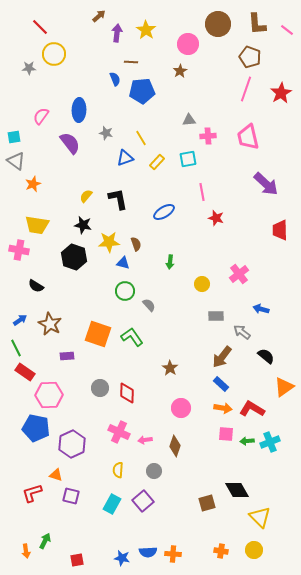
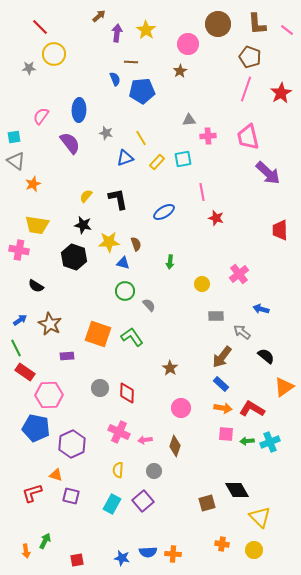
cyan square at (188, 159): moved 5 px left
purple arrow at (266, 184): moved 2 px right, 11 px up
orange cross at (221, 551): moved 1 px right, 7 px up
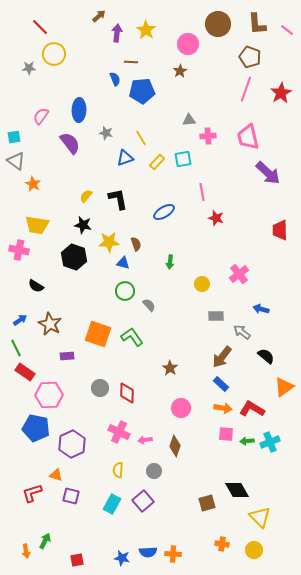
orange star at (33, 184): rotated 21 degrees counterclockwise
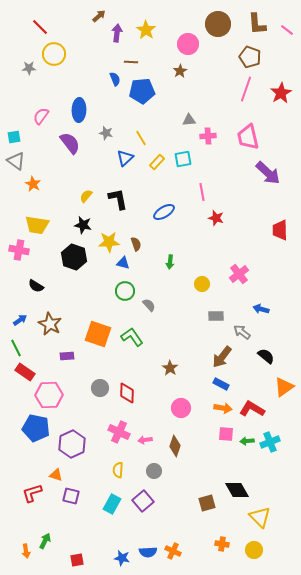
blue triangle at (125, 158): rotated 24 degrees counterclockwise
blue rectangle at (221, 384): rotated 14 degrees counterclockwise
orange cross at (173, 554): moved 3 px up; rotated 21 degrees clockwise
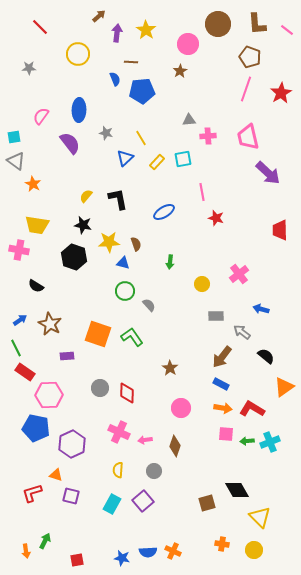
yellow circle at (54, 54): moved 24 px right
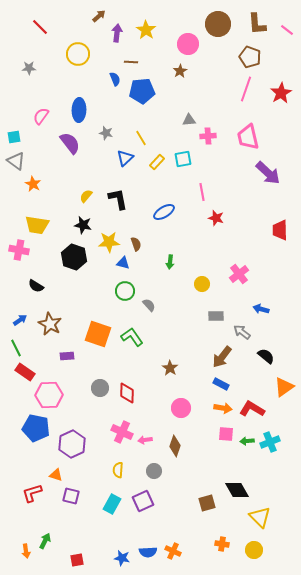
pink cross at (119, 432): moved 3 px right
purple square at (143, 501): rotated 15 degrees clockwise
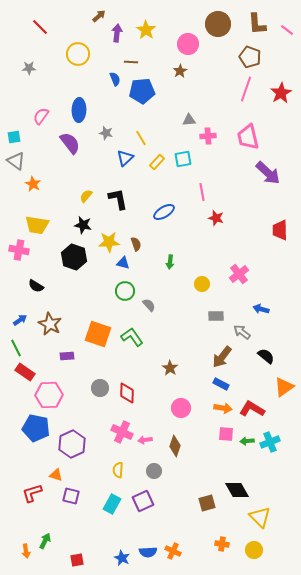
blue star at (122, 558): rotated 14 degrees clockwise
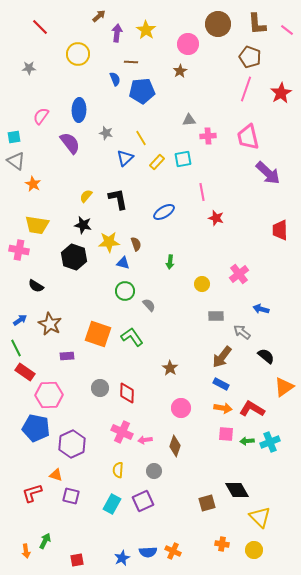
blue star at (122, 558): rotated 21 degrees clockwise
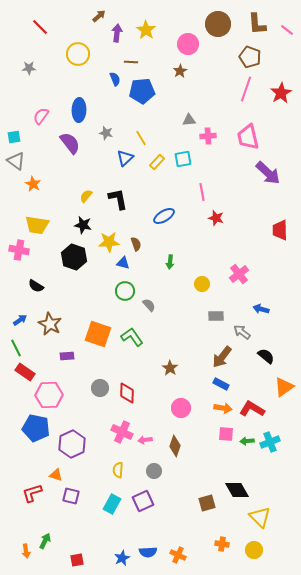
blue ellipse at (164, 212): moved 4 px down
orange cross at (173, 551): moved 5 px right, 4 px down
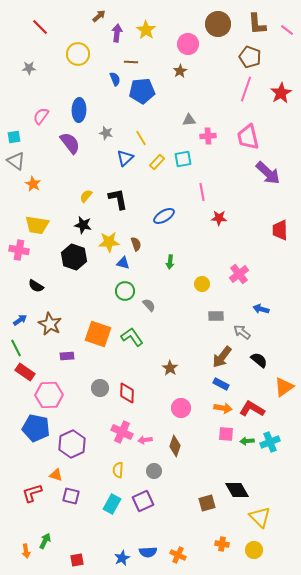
red star at (216, 218): moved 3 px right; rotated 14 degrees counterclockwise
black semicircle at (266, 356): moved 7 px left, 4 px down
